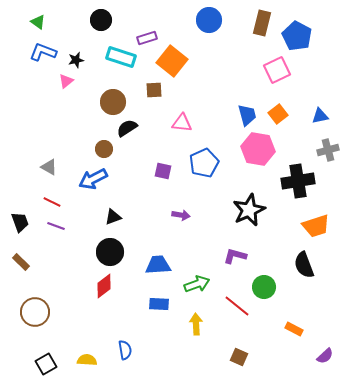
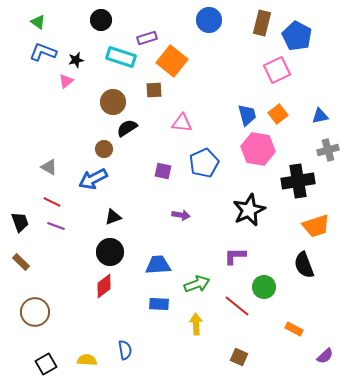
purple L-shape at (235, 256): rotated 15 degrees counterclockwise
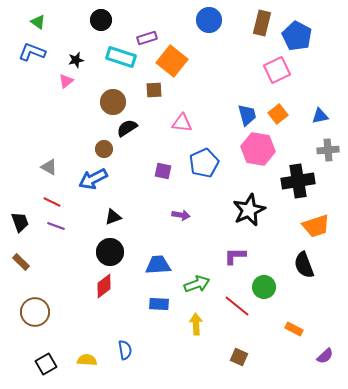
blue L-shape at (43, 52): moved 11 px left
gray cross at (328, 150): rotated 10 degrees clockwise
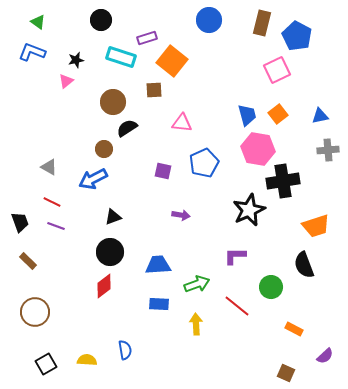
black cross at (298, 181): moved 15 px left
brown rectangle at (21, 262): moved 7 px right, 1 px up
green circle at (264, 287): moved 7 px right
brown square at (239, 357): moved 47 px right, 16 px down
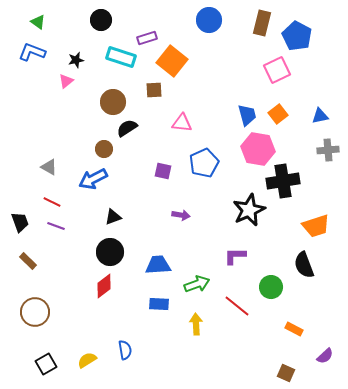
yellow semicircle at (87, 360): rotated 36 degrees counterclockwise
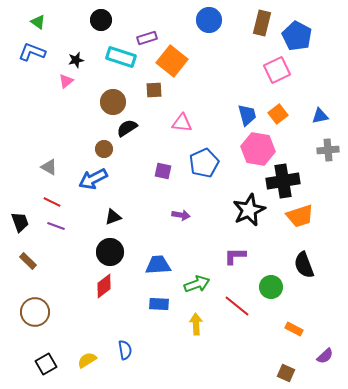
orange trapezoid at (316, 226): moved 16 px left, 10 px up
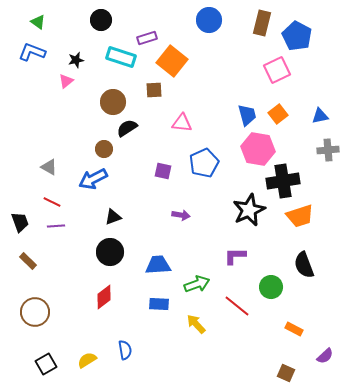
purple line at (56, 226): rotated 24 degrees counterclockwise
red diamond at (104, 286): moved 11 px down
yellow arrow at (196, 324): rotated 40 degrees counterclockwise
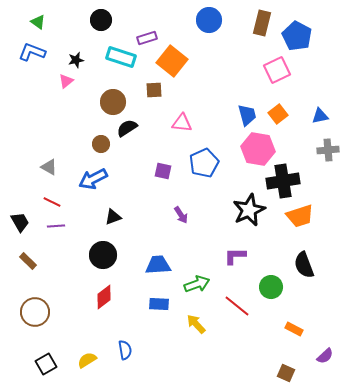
brown circle at (104, 149): moved 3 px left, 5 px up
purple arrow at (181, 215): rotated 48 degrees clockwise
black trapezoid at (20, 222): rotated 10 degrees counterclockwise
black circle at (110, 252): moved 7 px left, 3 px down
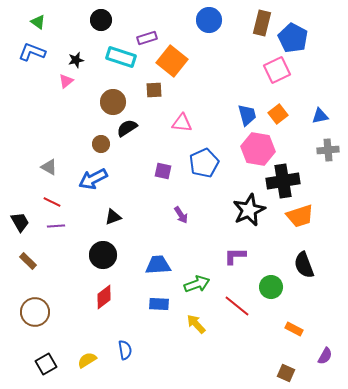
blue pentagon at (297, 36): moved 4 px left, 2 px down
purple semicircle at (325, 356): rotated 18 degrees counterclockwise
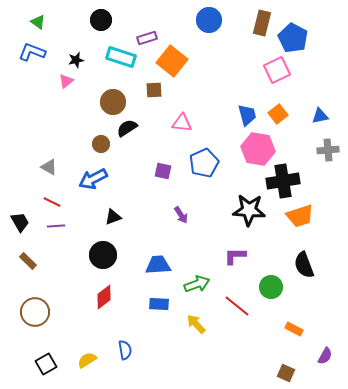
black star at (249, 210): rotated 28 degrees clockwise
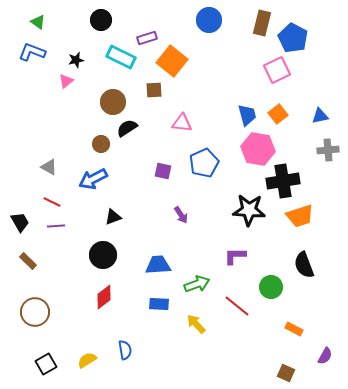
cyan rectangle at (121, 57): rotated 8 degrees clockwise
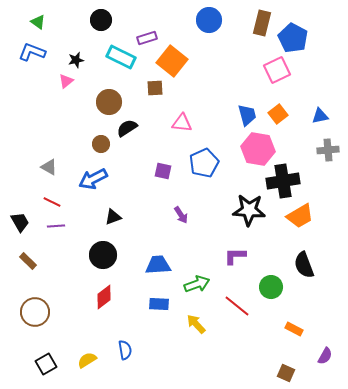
brown square at (154, 90): moved 1 px right, 2 px up
brown circle at (113, 102): moved 4 px left
orange trapezoid at (300, 216): rotated 12 degrees counterclockwise
